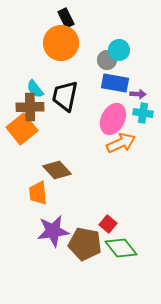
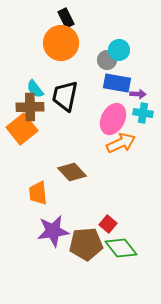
blue rectangle: moved 2 px right
brown diamond: moved 15 px right, 2 px down
brown pentagon: moved 1 px right; rotated 16 degrees counterclockwise
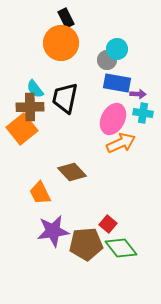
cyan circle: moved 2 px left, 1 px up
black trapezoid: moved 2 px down
orange trapezoid: moved 2 px right; rotated 20 degrees counterclockwise
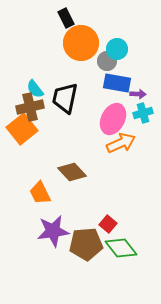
orange circle: moved 20 px right
gray circle: moved 1 px down
brown cross: rotated 12 degrees counterclockwise
cyan cross: rotated 24 degrees counterclockwise
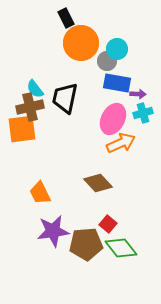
orange square: rotated 32 degrees clockwise
brown diamond: moved 26 px right, 11 px down
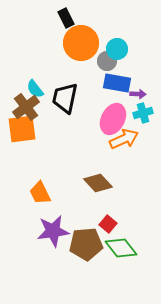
brown cross: moved 4 px left; rotated 24 degrees counterclockwise
orange arrow: moved 3 px right, 4 px up
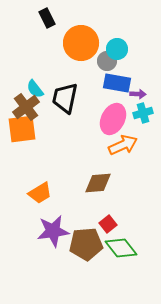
black rectangle: moved 19 px left
orange arrow: moved 1 px left, 6 px down
brown diamond: rotated 52 degrees counterclockwise
orange trapezoid: rotated 95 degrees counterclockwise
red square: rotated 12 degrees clockwise
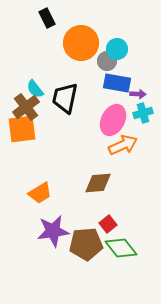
pink ellipse: moved 1 px down
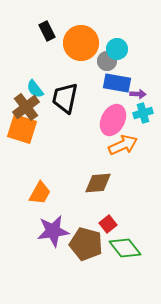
black rectangle: moved 13 px down
orange square: rotated 24 degrees clockwise
orange trapezoid: rotated 30 degrees counterclockwise
brown pentagon: rotated 20 degrees clockwise
green diamond: moved 4 px right
